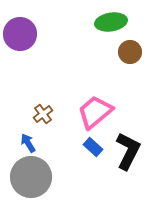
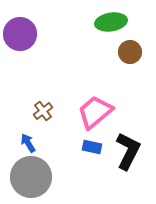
brown cross: moved 3 px up
blue rectangle: moved 1 px left; rotated 30 degrees counterclockwise
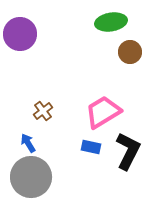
pink trapezoid: moved 8 px right; rotated 9 degrees clockwise
blue rectangle: moved 1 px left
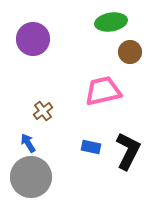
purple circle: moved 13 px right, 5 px down
pink trapezoid: moved 21 px up; rotated 18 degrees clockwise
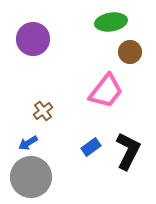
pink trapezoid: moved 3 px right; rotated 141 degrees clockwise
blue arrow: rotated 90 degrees counterclockwise
blue rectangle: rotated 48 degrees counterclockwise
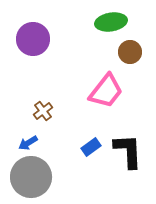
black L-shape: rotated 30 degrees counterclockwise
